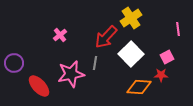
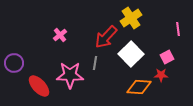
pink star: moved 1 px left, 1 px down; rotated 12 degrees clockwise
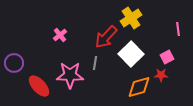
orange diamond: rotated 20 degrees counterclockwise
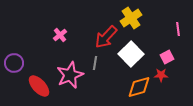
pink star: rotated 24 degrees counterclockwise
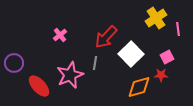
yellow cross: moved 25 px right
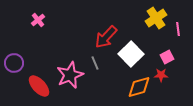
pink cross: moved 22 px left, 15 px up
gray line: rotated 32 degrees counterclockwise
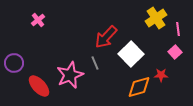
pink square: moved 8 px right, 5 px up; rotated 16 degrees counterclockwise
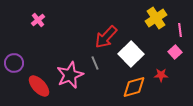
pink line: moved 2 px right, 1 px down
orange diamond: moved 5 px left
